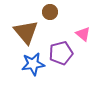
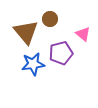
brown circle: moved 7 px down
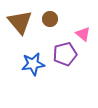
brown triangle: moved 6 px left, 10 px up
purple pentagon: moved 4 px right, 1 px down
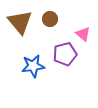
blue star: moved 2 px down
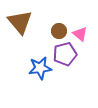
brown circle: moved 9 px right, 12 px down
pink triangle: moved 3 px left
blue star: moved 7 px right, 2 px down
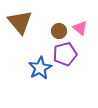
pink triangle: moved 6 px up
blue star: rotated 20 degrees counterclockwise
